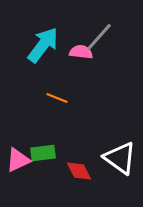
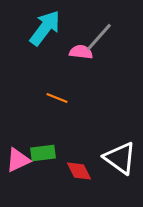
cyan arrow: moved 2 px right, 17 px up
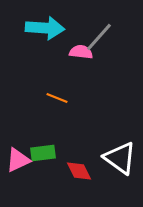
cyan arrow: rotated 57 degrees clockwise
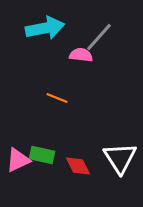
cyan arrow: rotated 15 degrees counterclockwise
pink semicircle: moved 3 px down
green rectangle: moved 1 px left, 2 px down; rotated 20 degrees clockwise
white triangle: rotated 21 degrees clockwise
red diamond: moved 1 px left, 5 px up
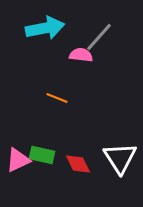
red diamond: moved 2 px up
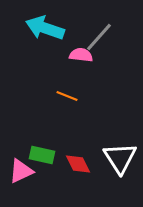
cyan arrow: rotated 150 degrees counterclockwise
orange line: moved 10 px right, 2 px up
pink triangle: moved 3 px right, 11 px down
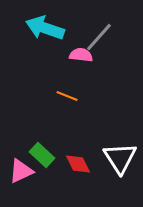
green rectangle: rotated 30 degrees clockwise
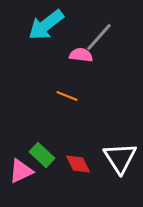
cyan arrow: moved 1 px right, 3 px up; rotated 57 degrees counterclockwise
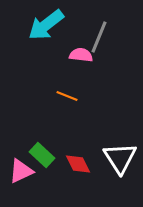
gray line: rotated 20 degrees counterclockwise
